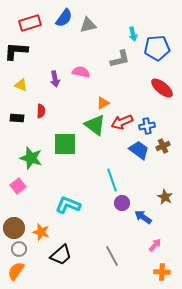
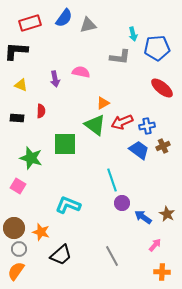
gray L-shape: moved 2 px up; rotated 20 degrees clockwise
pink square: rotated 21 degrees counterclockwise
brown star: moved 2 px right, 17 px down
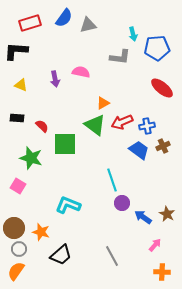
red semicircle: moved 1 px right, 15 px down; rotated 48 degrees counterclockwise
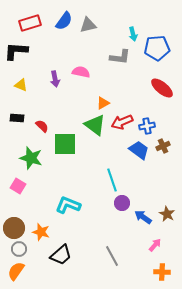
blue semicircle: moved 3 px down
